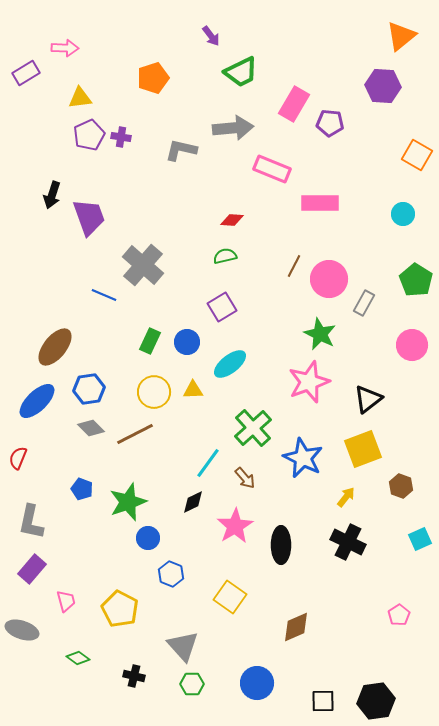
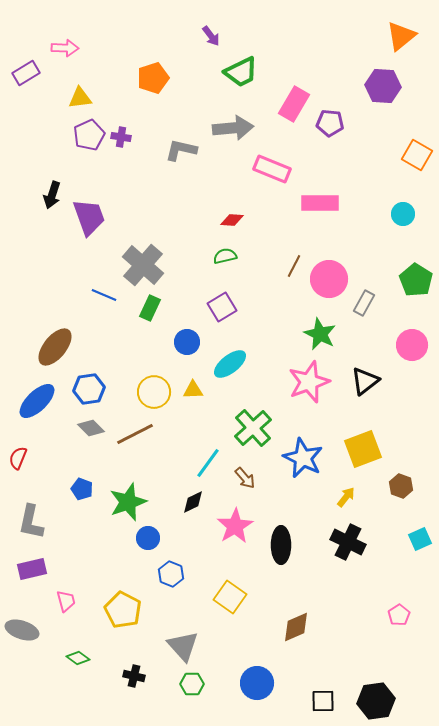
green rectangle at (150, 341): moved 33 px up
black triangle at (368, 399): moved 3 px left, 18 px up
purple rectangle at (32, 569): rotated 36 degrees clockwise
yellow pentagon at (120, 609): moved 3 px right, 1 px down
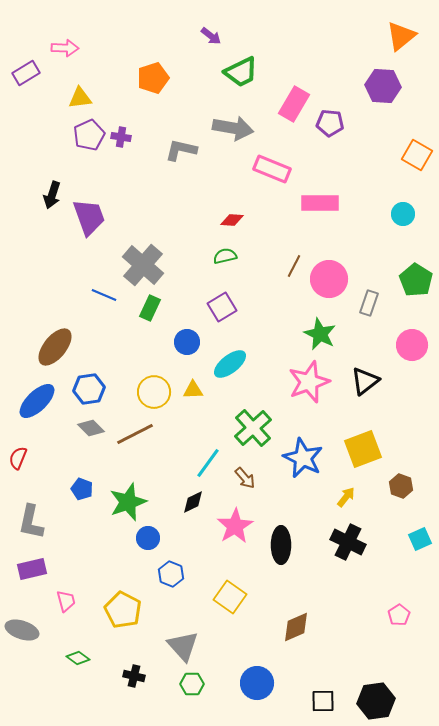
purple arrow at (211, 36): rotated 15 degrees counterclockwise
gray arrow at (233, 128): rotated 15 degrees clockwise
gray rectangle at (364, 303): moved 5 px right; rotated 10 degrees counterclockwise
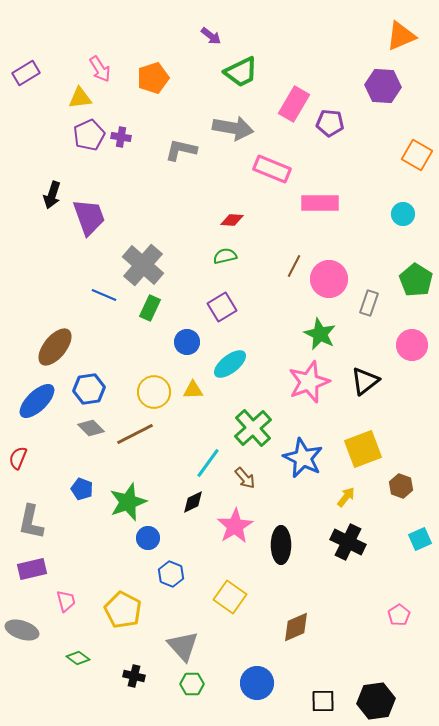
orange triangle at (401, 36): rotated 16 degrees clockwise
pink arrow at (65, 48): moved 35 px right, 21 px down; rotated 56 degrees clockwise
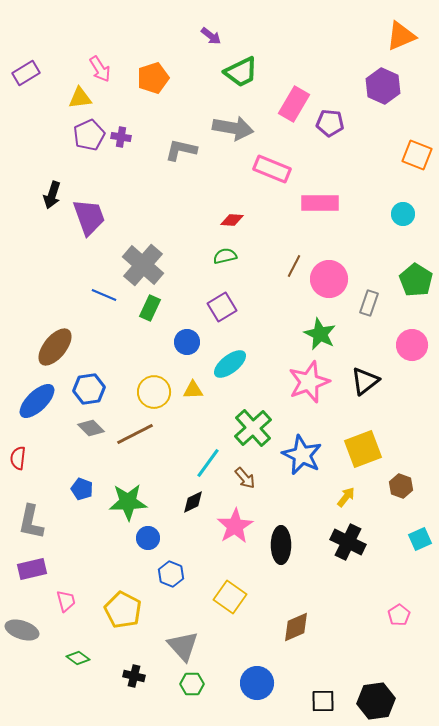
purple hexagon at (383, 86): rotated 20 degrees clockwise
orange square at (417, 155): rotated 8 degrees counterclockwise
red semicircle at (18, 458): rotated 15 degrees counterclockwise
blue star at (303, 458): moved 1 px left, 3 px up
green star at (128, 502): rotated 18 degrees clockwise
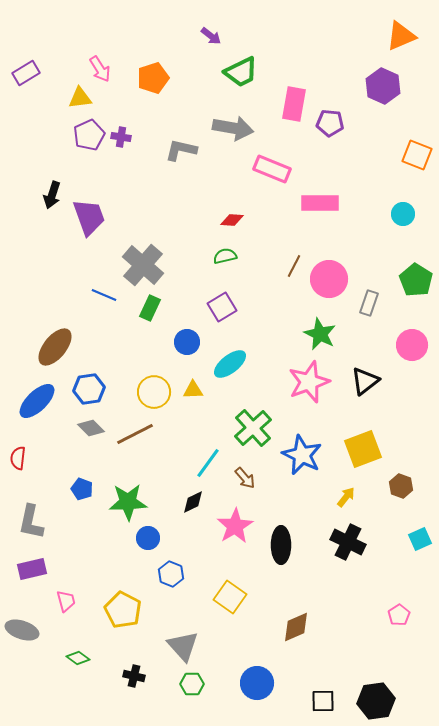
pink rectangle at (294, 104): rotated 20 degrees counterclockwise
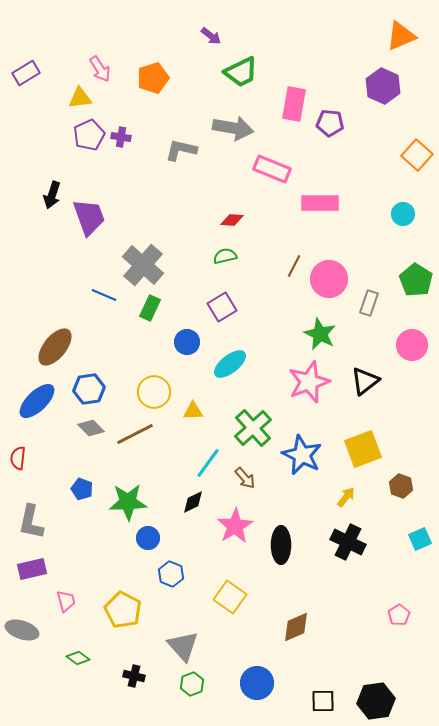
orange square at (417, 155): rotated 20 degrees clockwise
yellow triangle at (193, 390): moved 21 px down
green hexagon at (192, 684): rotated 20 degrees counterclockwise
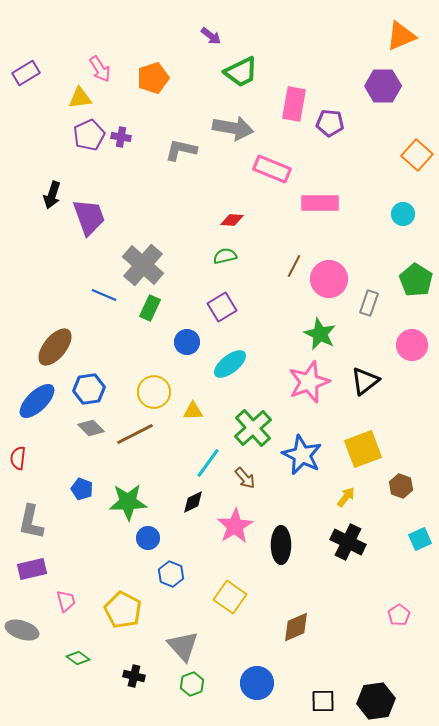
purple hexagon at (383, 86): rotated 24 degrees counterclockwise
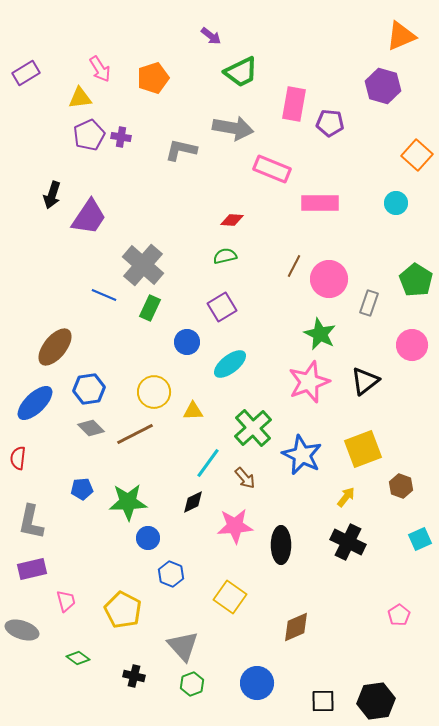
purple hexagon at (383, 86): rotated 16 degrees clockwise
cyan circle at (403, 214): moved 7 px left, 11 px up
purple trapezoid at (89, 217): rotated 54 degrees clockwise
blue ellipse at (37, 401): moved 2 px left, 2 px down
blue pentagon at (82, 489): rotated 25 degrees counterclockwise
pink star at (235, 526): rotated 27 degrees clockwise
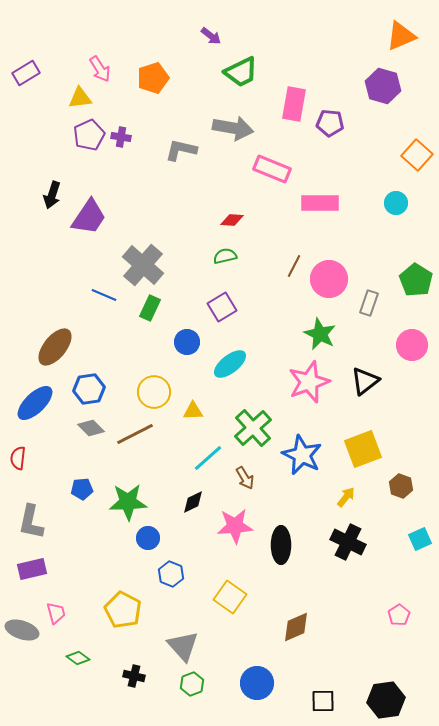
cyan line at (208, 463): moved 5 px up; rotated 12 degrees clockwise
brown arrow at (245, 478): rotated 10 degrees clockwise
pink trapezoid at (66, 601): moved 10 px left, 12 px down
black hexagon at (376, 701): moved 10 px right, 1 px up
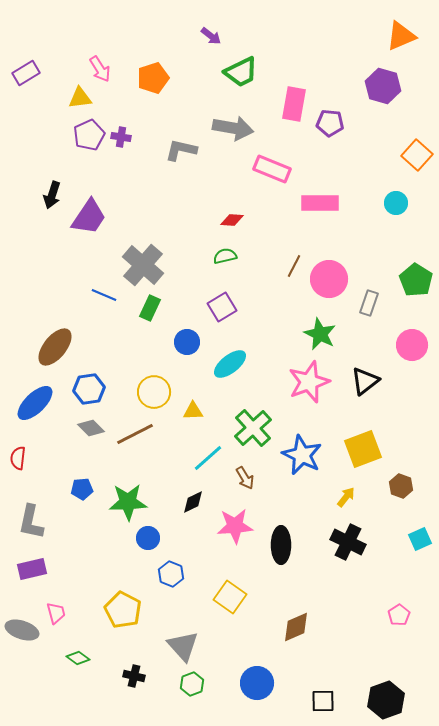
black hexagon at (386, 700): rotated 12 degrees counterclockwise
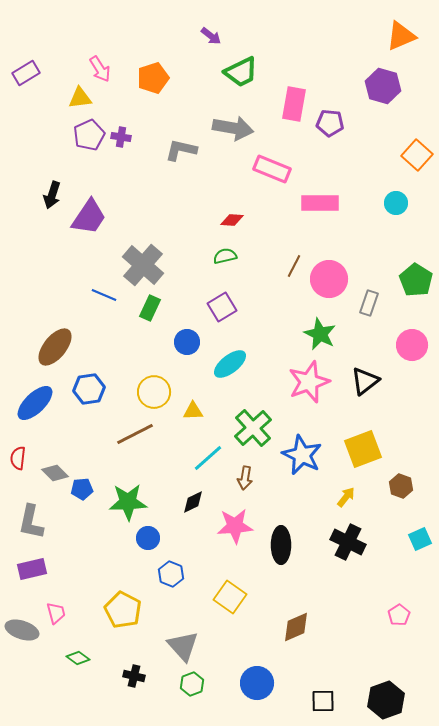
gray diamond at (91, 428): moved 36 px left, 45 px down
brown arrow at (245, 478): rotated 40 degrees clockwise
